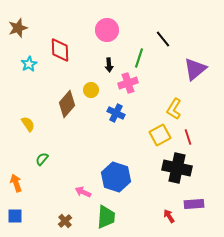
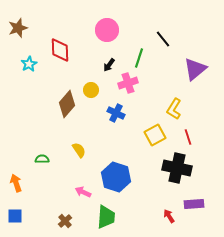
black arrow: rotated 40 degrees clockwise
yellow semicircle: moved 51 px right, 26 px down
yellow square: moved 5 px left
green semicircle: rotated 48 degrees clockwise
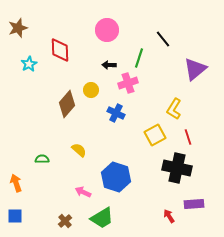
black arrow: rotated 56 degrees clockwise
yellow semicircle: rotated 14 degrees counterclockwise
green trapezoid: moved 4 px left, 1 px down; rotated 55 degrees clockwise
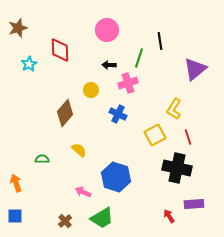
black line: moved 3 px left, 2 px down; rotated 30 degrees clockwise
brown diamond: moved 2 px left, 9 px down
blue cross: moved 2 px right, 1 px down
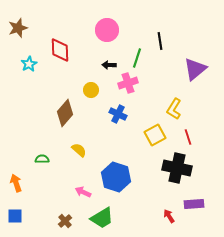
green line: moved 2 px left
